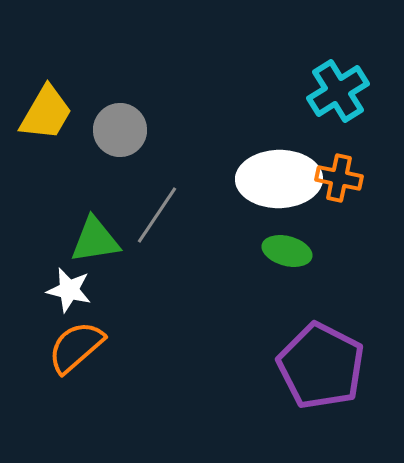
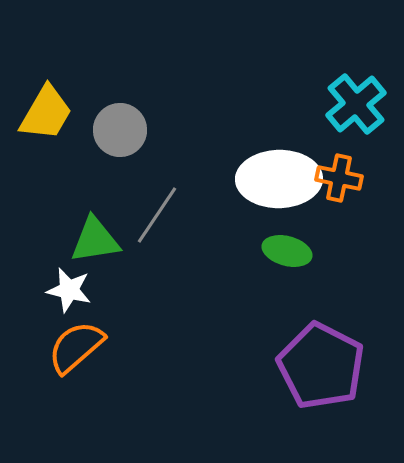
cyan cross: moved 18 px right, 13 px down; rotated 8 degrees counterclockwise
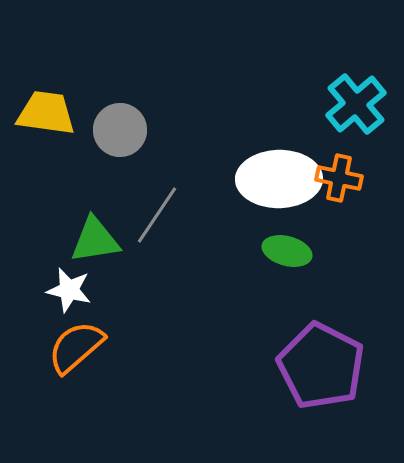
yellow trapezoid: rotated 112 degrees counterclockwise
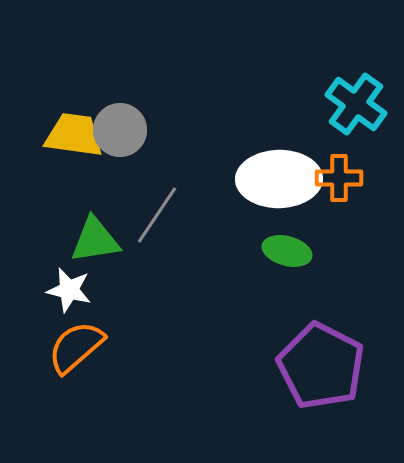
cyan cross: rotated 14 degrees counterclockwise
yellow trapezoid: moved 28 px right, 22 px down
orange cross: rotated 12 degrees counterclockwise
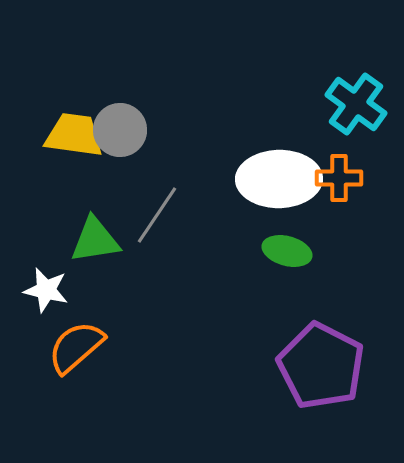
white star: moved 23 px left
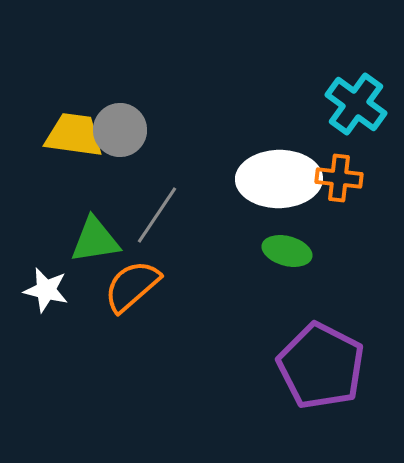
orange cross: rotated 6 degrees clockwise
orange semicircle: moved 56 px right, 61 px up
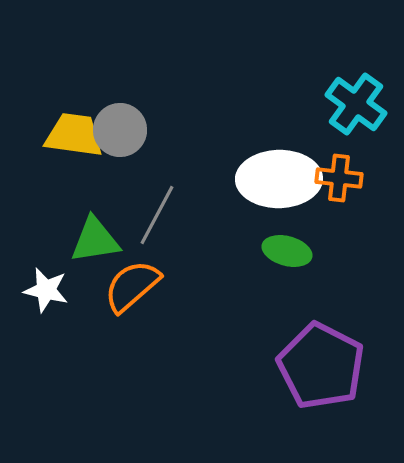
gray line: rotated 6 degrees counterclockwise
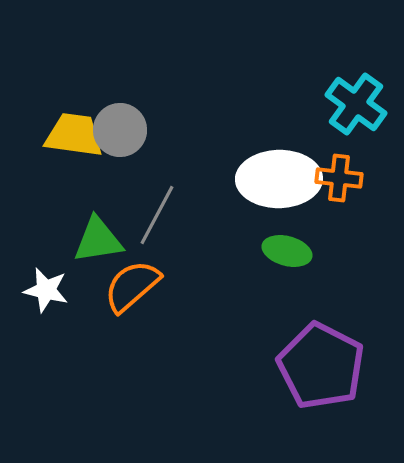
green triangle: moved 3 px right
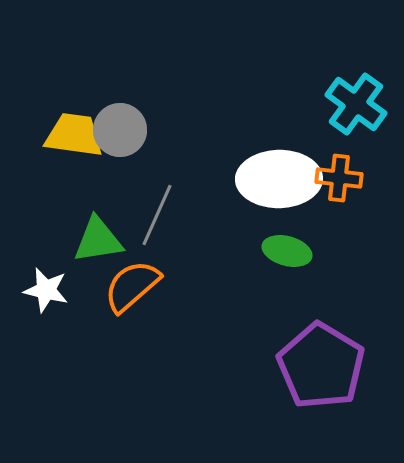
gray line: rotated 4 degrees counterclockwise
purple pentagon: rotated 4 degrees clockwise
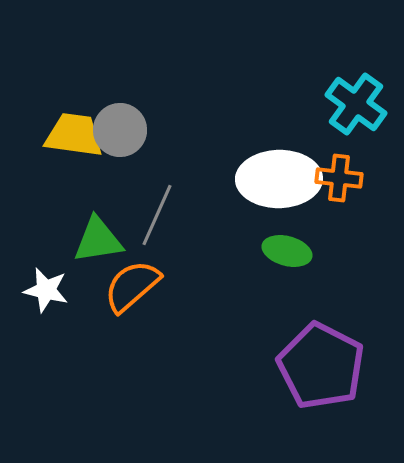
purple pentagon: rotated 4 degrees counterclockwise
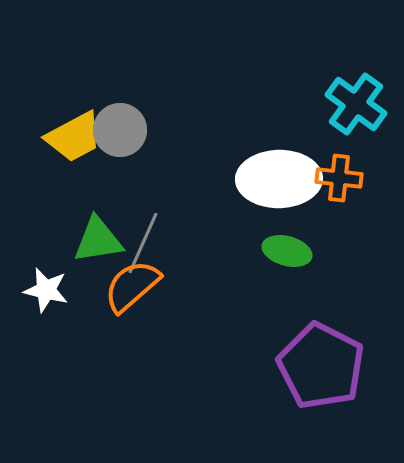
yellow trapezoid: moved 2 px down; rotated 144 degrees clockwise
gray line: moved 14 px left, 28 px down
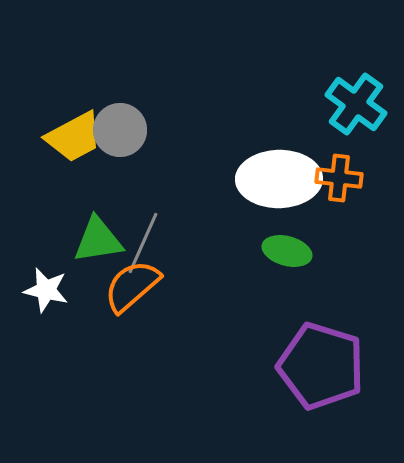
purple pentagon: rotated 10 degrees counterclockwise
